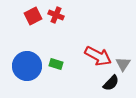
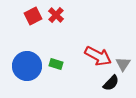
red cross: rotated 21 degrees clockwise
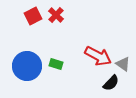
gray triangle: rotated 28 degrees counterclockwise
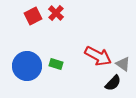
red cross: moved 2 px up
black semicircle: moved 2 px right
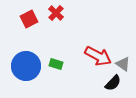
red square: moved 4 px left, 3 px down
blue circle: moved 1 px left
